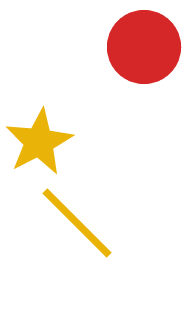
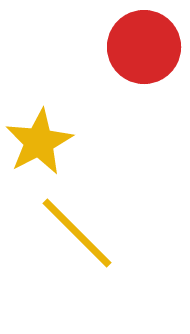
yellow line: moved 10 px down
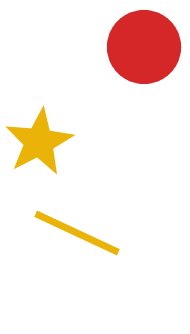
yellow line: rotated 20 degrees counterclockwise
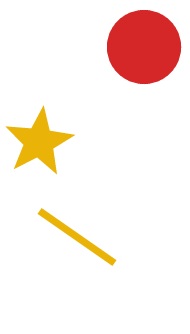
yellow line: moved 4 px down; rotated 10 degrees clockwise
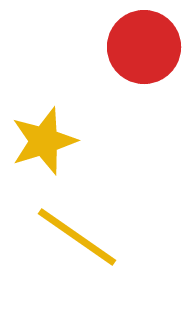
yellow star: moved 5 px right, 1 px up; rotated 10 degrees clockwise
